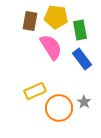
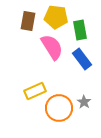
brown rectangle: moved 2 px left
pink semicircle: moved 1 px right
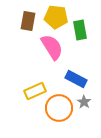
blue rectangle: moved 6 px left, 20 px down; rotated 25 degrees counterclockwise
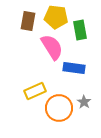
blue rectangle: moved 2 px left, 11 px up; rotated 20 degrees counterclockwise
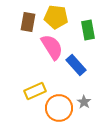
brown rectangle: moved 1 px down
green rectangle: moved 8 px right
blue rectangle: moved 2 px right, 3 px up; rotated 40 degrees clockwise
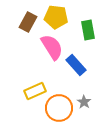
brown rectangle: rotated 18 degrees clockwise
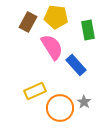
orange circle: moved 1 px right
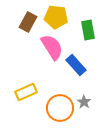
yellow rectangle: moved 9 px left, 1 px down
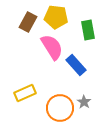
yellow rectangle: moved 1 px left, 1 px down
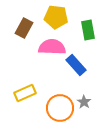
brown rectangle: moved 4 px left, 6 px down
pink semicircle: rotated 56 degrees counterclockwise
